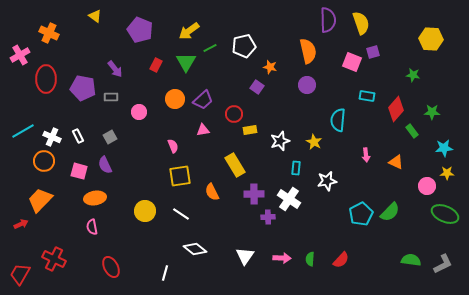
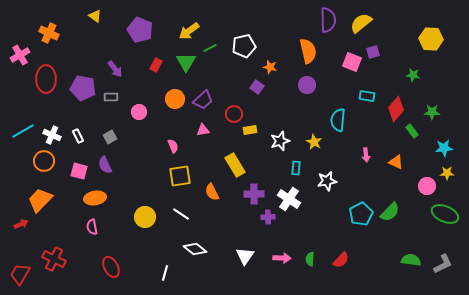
yellow semicircle at (361, 23): rotated 110 degrees counterclockwise
white cross at (52, 137): moved 2 px up
yellow circle at (145, 211): moved 6 px down
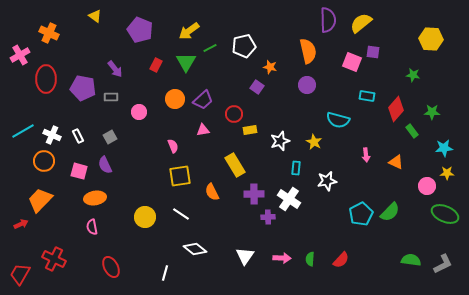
purple square at (373, 52): rotated 24 degrees clockwise
cyan semicircle at (338, 120): rotated 80 degrees counterclockwise
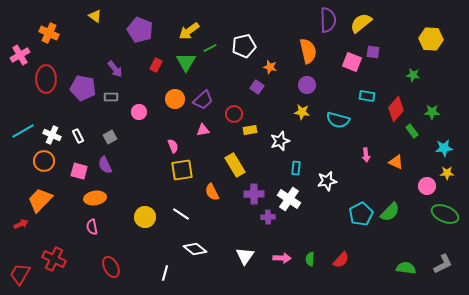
yellow star at (314, 142): moved 12 px left, 30 px up; rotated 21 degrees counterclockwise
yellow square at (180, 176): moved 2 px right, 6 px up
green semicircle at (411, 260): moved 5 px left, 8 px down
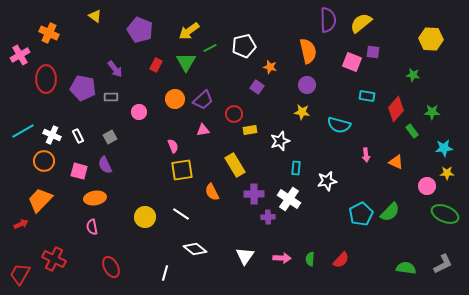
cyan semicircle at (338, 120): moved 1 px right, 5 px down
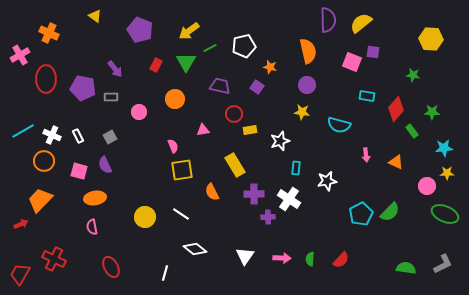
purple trapezoid at (203, 100): moved 17 px right, 14 px up; rotated 125 degrees counterclockwise
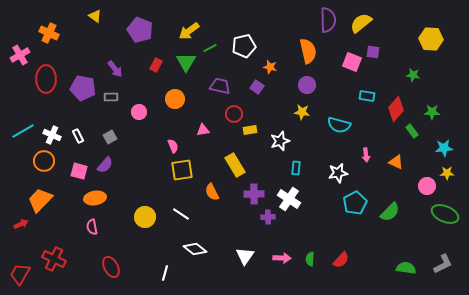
purple semicircle at (105, 165): rotated 114 degrees counterclockwise
white star at (327, 181): moved 11 px right, 8 px up
cyan pentagon at (361, 214): moved 6 px left, 11 px up
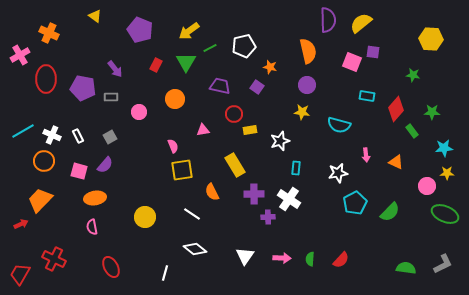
white line at (181, 214): moved 11 px right
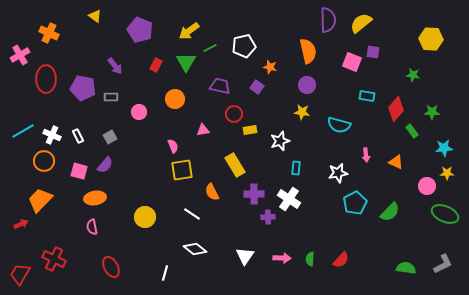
purple arrow at (115, 69): moved 3 px up
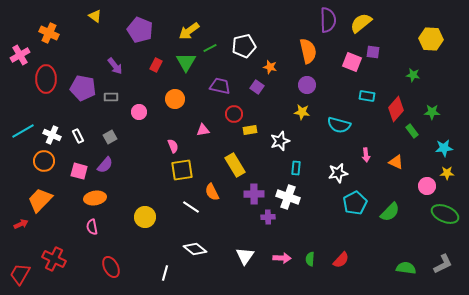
white cross at (289, 199): moved 1 px left, 2 px up; rotated 15 degrees counterclockwise
white line at (192, 214): moved 1 px left, 7 px up
